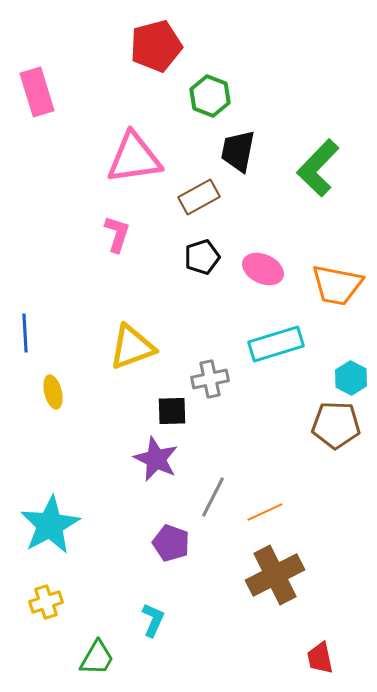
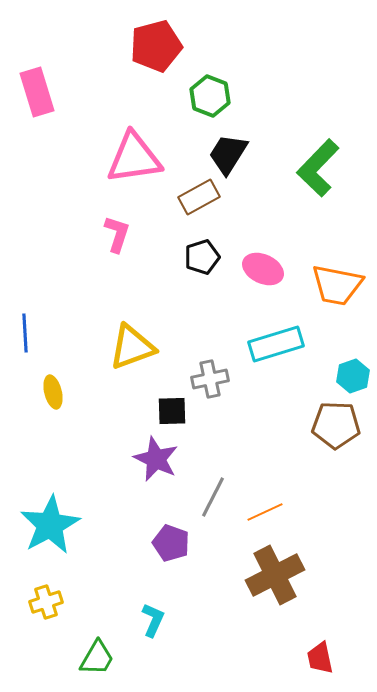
black trapezoid: moved 10 px left, 3 px down; rotated 21 degrees clockwise
cyan hexagon: moved 2 px right, 2 px up; rotated 12 degrees clockwise
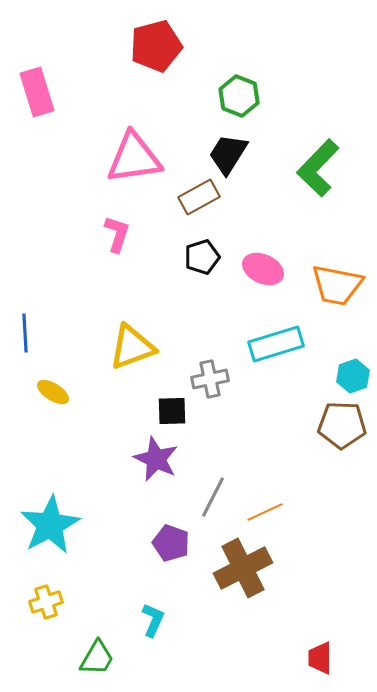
green hexagon: moved 29 px right
yellow ellipse: rotated 44 degrees counterclockwise
brown pentagon: moved 6 px right
brown cross: moved 32 px left, 7 px up
red trapezoid: rotated 12 degrees clockwise
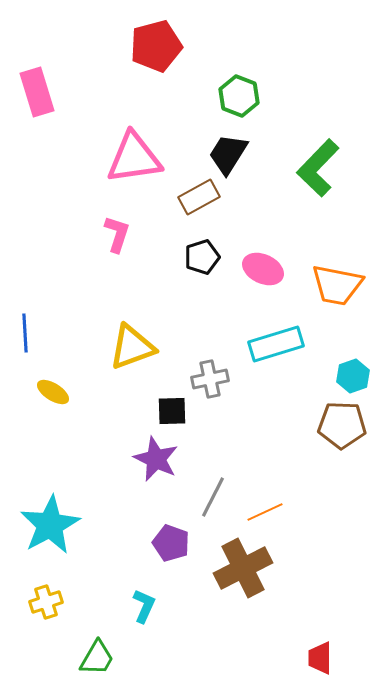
cyan L-shape: moved 9 px left, 14 px up
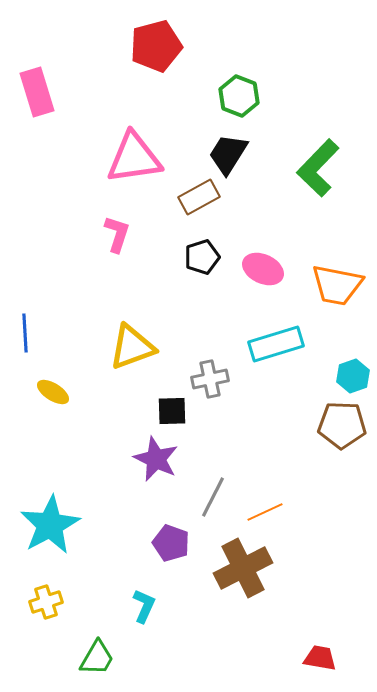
red trapezoid: rotated 100 degrees clockwise
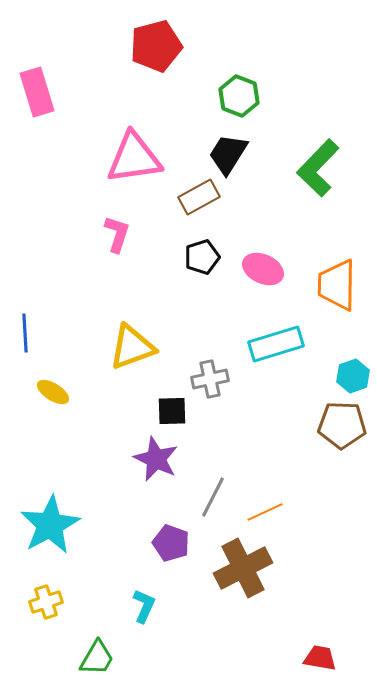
orange trapezoid: rotated 80 degrees clockwise
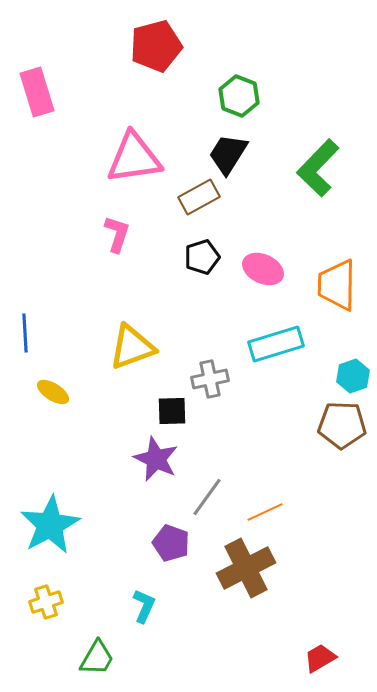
gray line: moved 6 px left; rotated 9 degrees clockwise
brown cross: moved 3 px right
red trapezoid: rotated 40 degrees counterclockwise
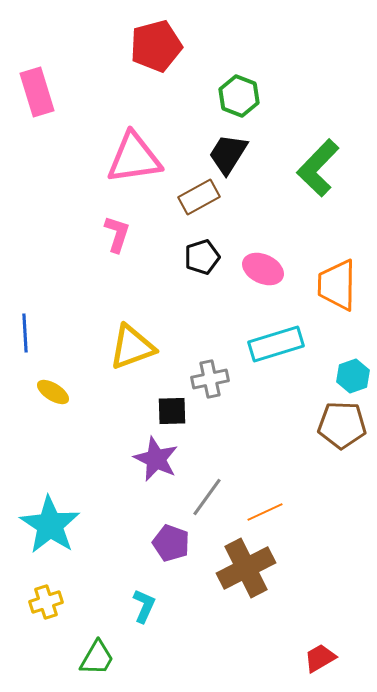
cyan star: rotated 10 degrees counterclockwise
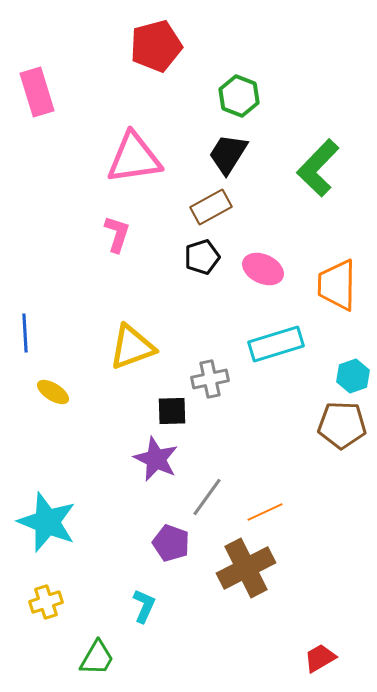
brown rectangle: moved 12 px right, 10 px down
cyan star: moved 3 px left, 3 px up; rotated 12 degrees counterclockwise
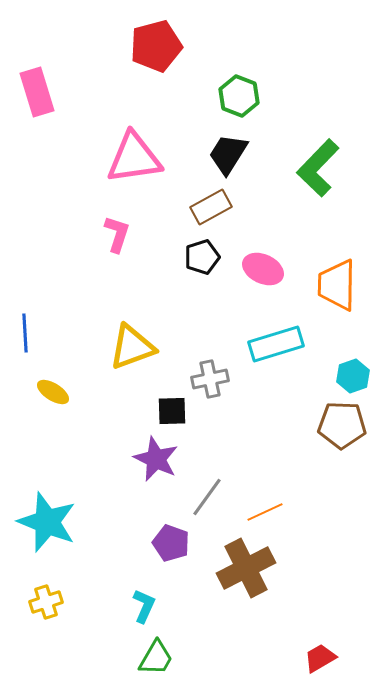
green trapezoid: moved 59 px right
